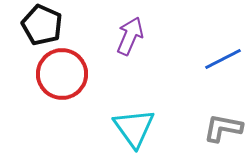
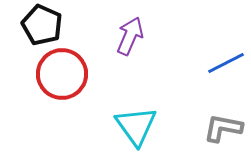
blue line: moved 3 px right, 4 px down
cyan triangle: moved 2 px right, 2 px up
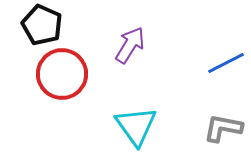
purple arrow: moved 9 px down; rotated 9 degrees clockwise
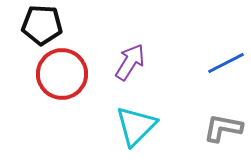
black pentagon: rotated 21 degrees counterclockwise
purple arrow: moved 17 px down
cyan triangle: rotated 21 degrees clockwise
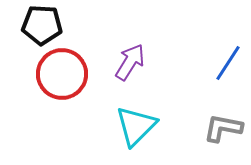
blue line: moved 2 px right; rotated 30 degrees counterclockwise
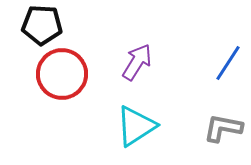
purple arrow: moved 7 px right
cyan triangle: rotated 12 degrees clockwise
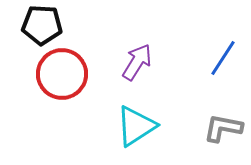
blue line: moved 5 px left, 5 px up
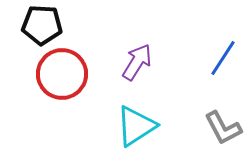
gray L-shape: rotated 129 degrees counterclockwise
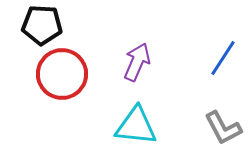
purple arrow: rotated 9 degrees counterclockwise
cyan triangle: rotated 39 degrees clockwise
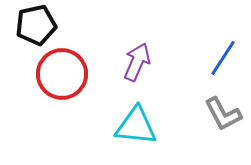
black pentagon: moved 6 px left; rotated 15 degrees counterclockwise
gray L-shape: moved 14 px up
